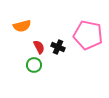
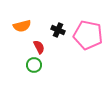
black cross: moved 17 px up
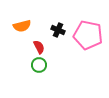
green circle: moved 5 px right
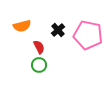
black cross: rotated 24 degrees clockwise
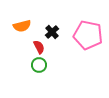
black cross: moved 6 px left, 2 px down
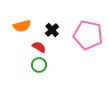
black cross: moved 2 px up
red semicircle: rotated 32 degrees counterclockwise
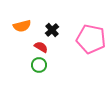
pink pentagon: moved 3 px right, 4 px down
red semicircle: moved 2 px right
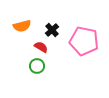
pink pentagon: moved 7 px left, 2 px down
green circle: moved 2 px left, 1 px down
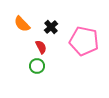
orange semicircle: moved 2 px up; rotated 60 degrees clockwise
black cross: moved 1 px left, 3 px up
red semicircle: rotated 32 degrees clockwise
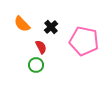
green circle: moved 1 px left, 1 px up
